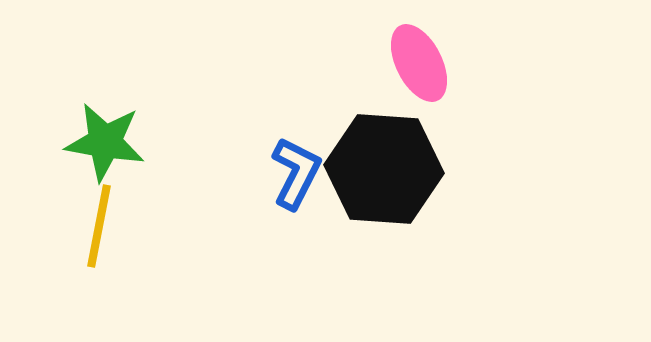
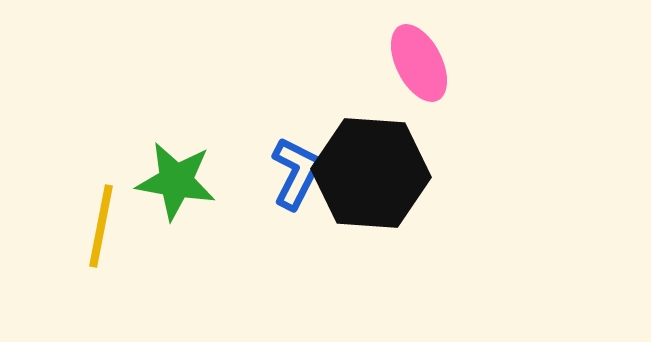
green star: moved 71 px right, 39 px down
black hexagon: moved 13 px left, 4 px down
yellow line: moved 2 px right
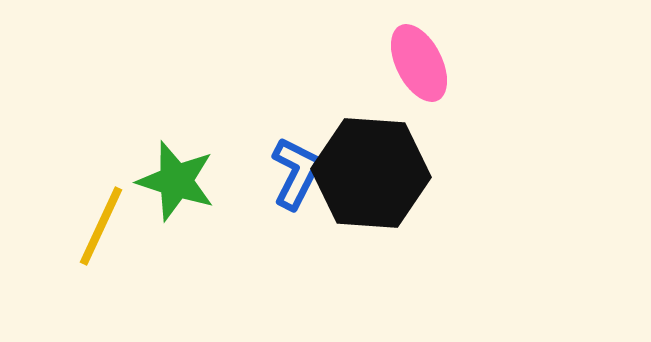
green star: rotated 8 degrees clockwise
yellow line: rotated 14 degrees clockwise
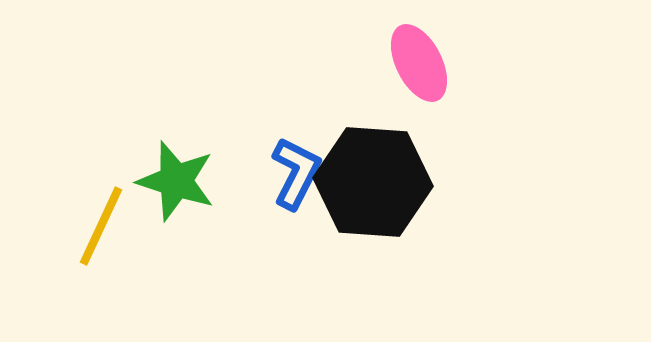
black hexagon: moved 2 px right, 9 px down
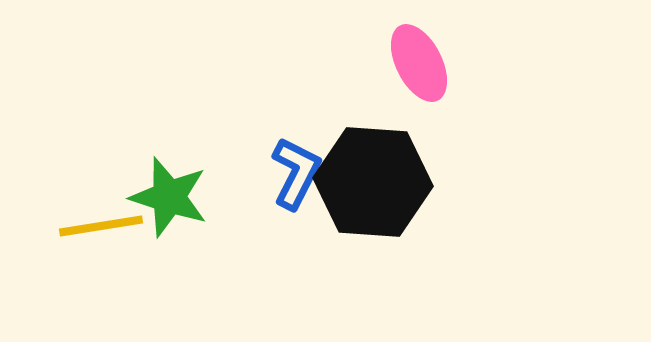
green star: moved 7 px left, 16 px down
yellow line: rotated 56 degrees clockwise
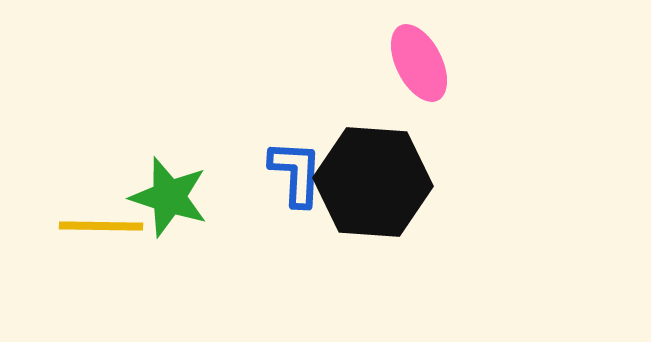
blue L-shape: rotated 24 degrees counterclockwise
yellow line: rotated 10 degrees clockwise
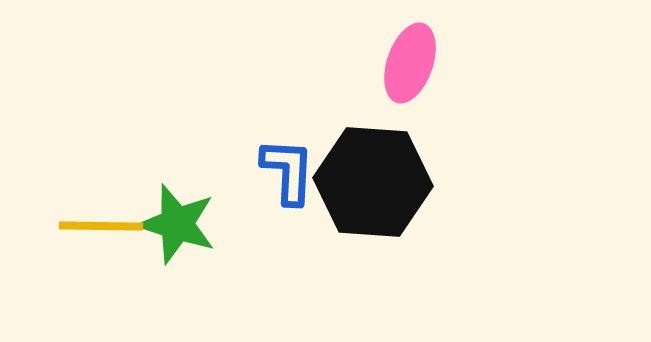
pink ellipse: moved 9 px left; rotated 46 degrees clockwise
blue L-shape: moved 8 px left, 2 px up
green star: moved 8 px right, 27 px down
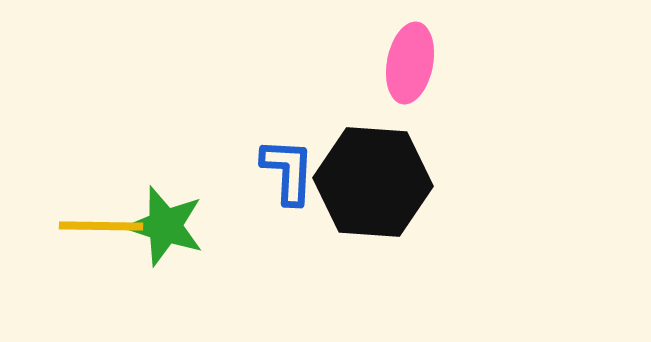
pink ellipse: rotated 8 degrees counterclockwise
green star: moved 12 px left, 2 px down
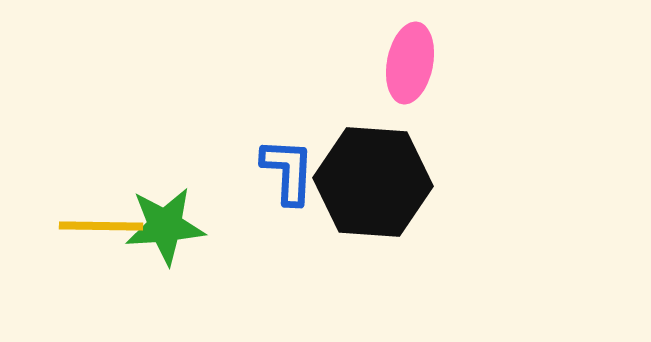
green star: rotated 22 degrees counterclockwise
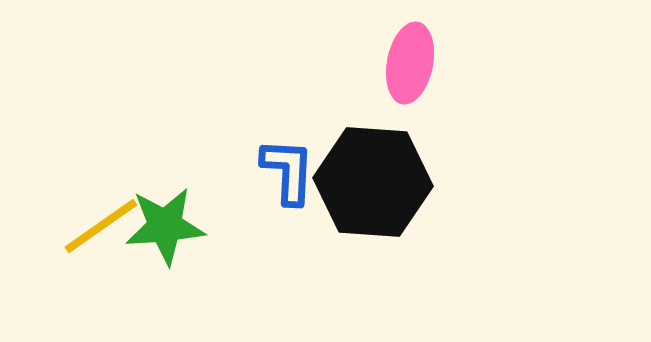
yellow line: rotated 36 degrees counterclockwise
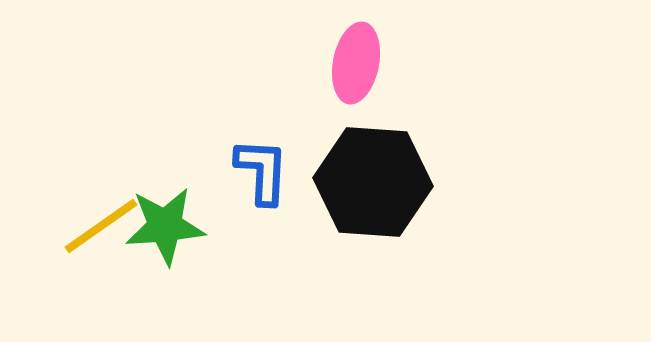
pink ellipse: moved 54 px left
blue L-shape: moved 26 px left
